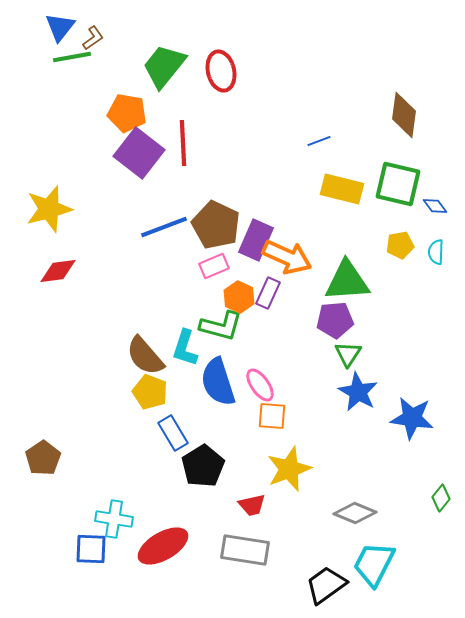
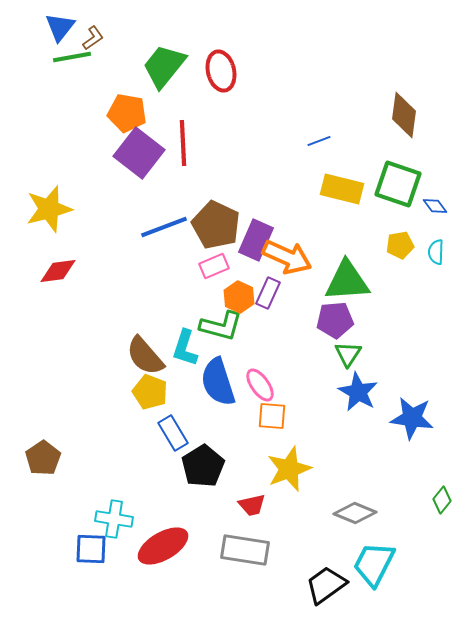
green square at (398, 184): rotated 6 degrees clockwise
green diamond at (441, 498): moved 1 px right, 2 px down
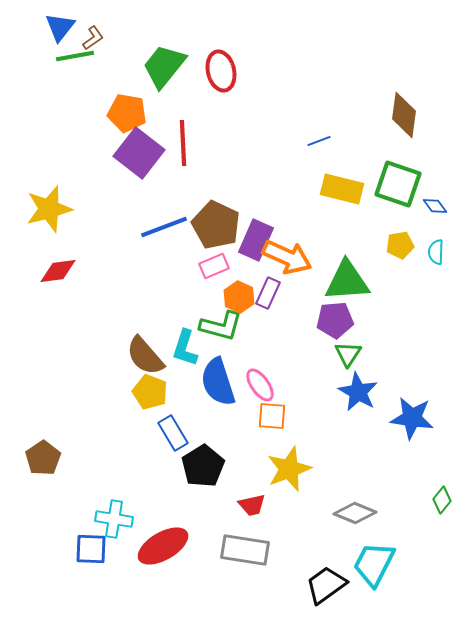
green line at (72, 57): moved 3 px right, 1 px up
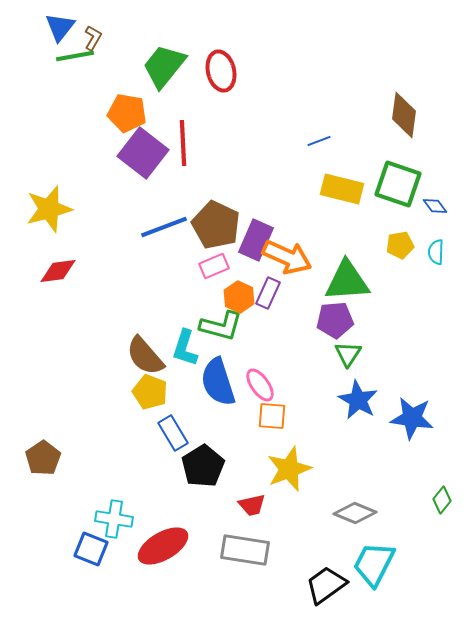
brown L-shape at (93, 38): rotated 25 degrees counterclockwise
purple square at (139, 153): moved 4 px right
blue star at (358, 392): moved 8 px down
blue square at (91, 549): rotated 20 degrees clockwise
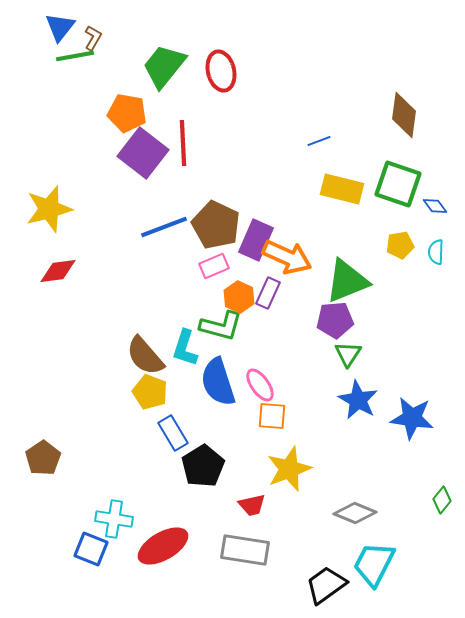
green triangle at (347, 281): rotated 18 degrees counterclockwise
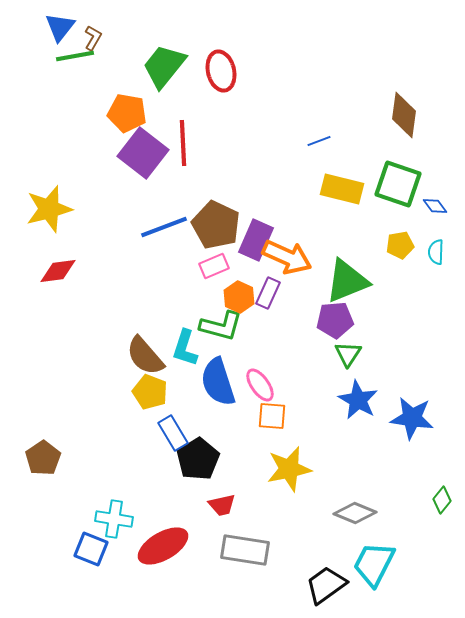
black pentagon at (203, 466): moved 5 px left, 7 px up
yellow star at (289, 469): rotated 9 degrees clockwise
red trapezoid at (252, 505): moved 30 px left
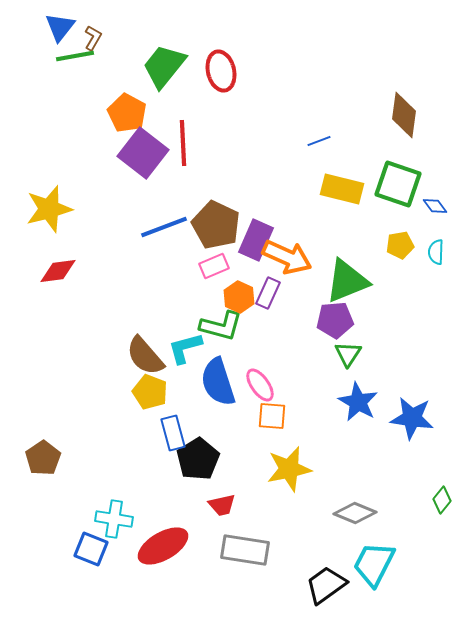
orange pentagon at (127, 113): rotated 18 degrees clockwise
cyan L-shape at (185, 348): rotated 57 degrees clockwise
blue star at (358, 400): moved 2 px down
blue rectangle at (173, 433): rotated 16 degrees clockwise
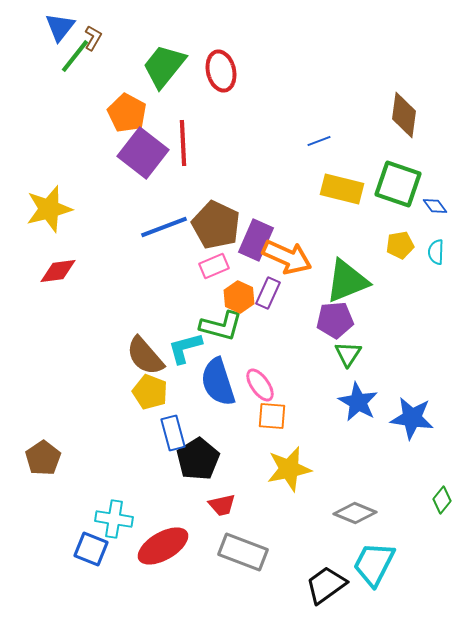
green line at (75, 56): rotated 42 degrees counterclockwise
gray rectangle at (245, 550): moved 2 px left, 2 px down; rotated 12 degrees clockwise
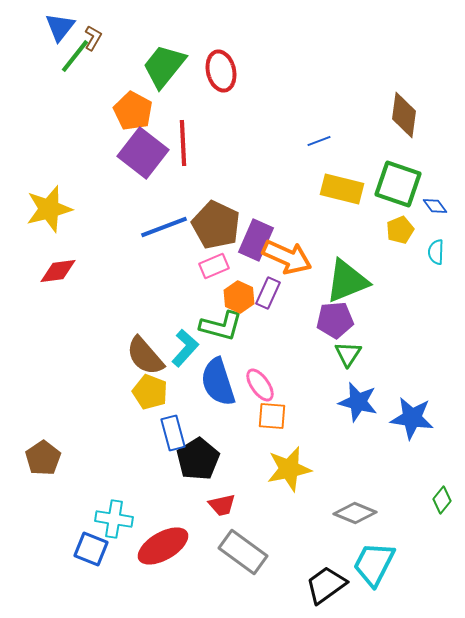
orange pentagon at (127, 113): moved 6 px right, 2 px up
yellow pentagon at (400, 245): moved 15 px up; rotated 12 degrees counterclockwise
cyan L-shape at (185, 348): rotated 147 degrees clockwise
blue star at (358, 402): rotated 15 degrees counterclockwise
gray rectangle at (243, 552): rotated 15 degrees clockwise
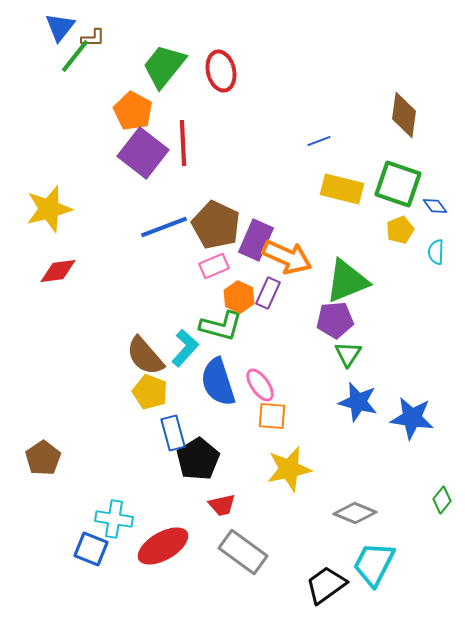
brown L-shape at (93, 38): rotated 60 degrees clockwise
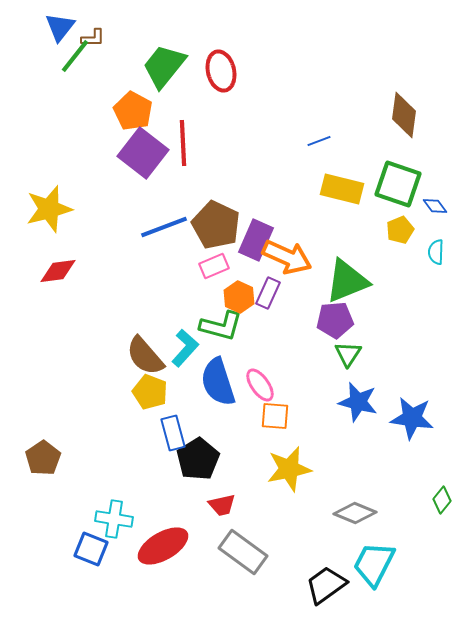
orange square at (272, 416): moved 3 px right
